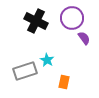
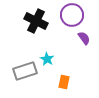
purple circle: moved 3 px up
cyan star: moved 1 px up
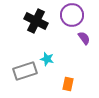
cyan star: rotated 16 degrees counterclockwise
orange rectangle: moved 4 px right, 2 px down
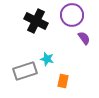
orange rectangle: moved 5 px left, 3 px up
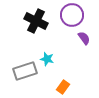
orange rectangle: moved 6 px down; rotated 24 degrees clockwise
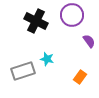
purple semicircle: moved 5 px right, 3 px down
gray rectangle: moved 2 px left
orange rectangle: moved 17 px right, 10 px up
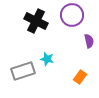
purple semicircle: rotated 24 degrees clockwise
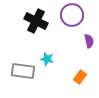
gray rectangle: rotated 25 degrees clockwise
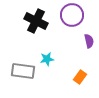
cyan star: rotated 24 degrees counterclockwise
